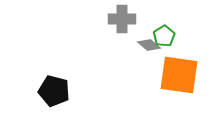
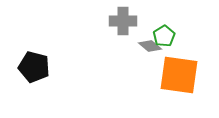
gray cross: moved 1 px right, 2 px down
gray diamond: moved 1 px right, 1 px down
black pentagon: moved 20 px left, 24 px up
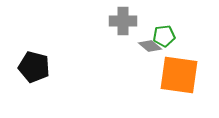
green pentagon: rotated 25 degrees clockwise
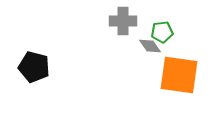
green pentagon: moved 2 px left, 4 px up
gray diamond: rotated 15 degrees clockwise
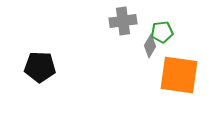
gray cross: rotated 8 degrees counterclockwise
gray diamond: rotated 65 degrees clockwise
black pentagon: moved 6 px right; rotated 12 degrees counterclockwise
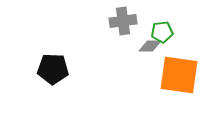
gray diamond: rotated 60 degrees clockwise
black pentagon: moved 13 px right, 2 px down
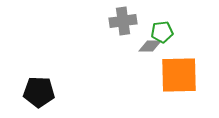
black pentagon: moved 14 px left, 23 px down
orange square: rotated 9 degrees counterclockwise
